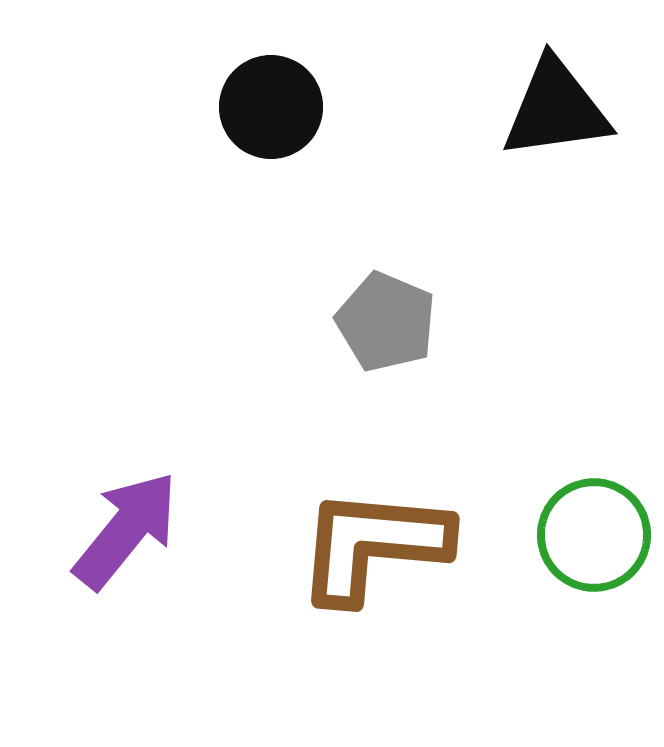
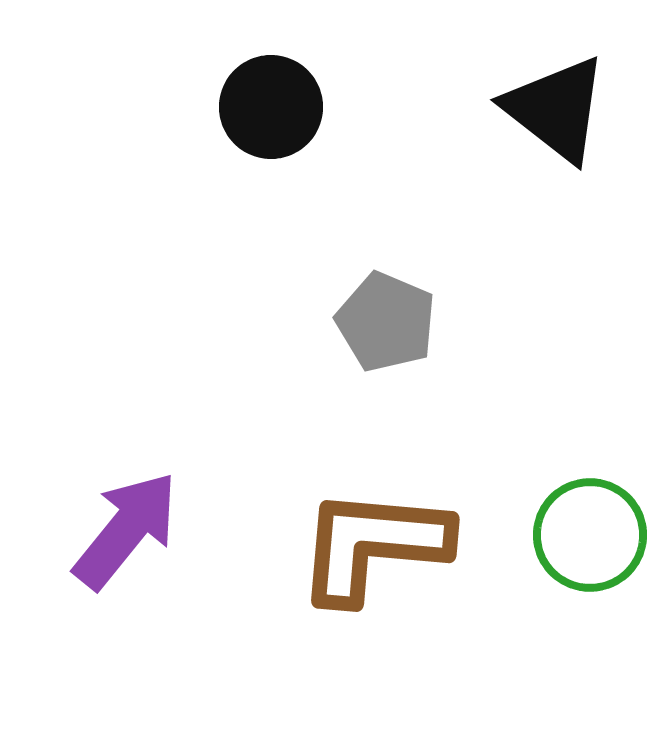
black triangle: rotated 46 degrees clockwise
green circle: moved 4 px left
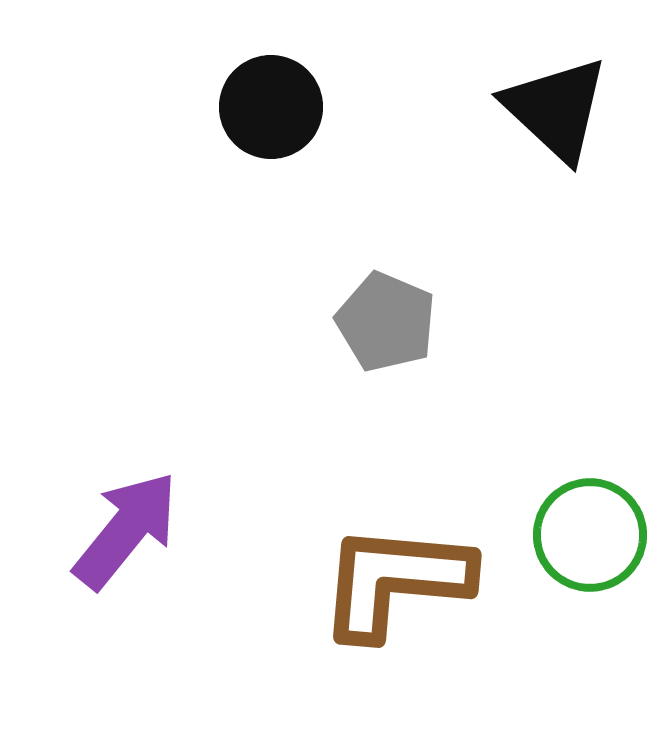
black triangle: rotated 5 degrees clockwise
brown L-shape: moved 22 px right, 36 px down
